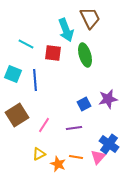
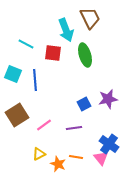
pink line: rotated 21 degrees clockwise
pink triangle: moved 3 px right, 1 px down; rotated 21 degrees counterclockwise
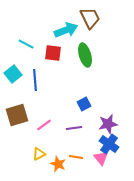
cyan arrow: rotated 90 degrees counterclockwise
cyan square: rotated 30 degrees clockwise
purple star: moved 25 px down
brown square: rotated 15 degrees clockwise
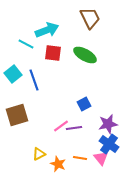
cyan arrow: moved 19 px left
green ellipse: rotated 45 degrees counterclockwise
blue line: moved 1 px left; rotated 15 degrees counterclockwise
pink line: moved 17 px right, 1 px down
orange line: moved 4 px right, 1 px down
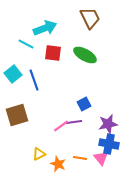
cyan arrow: moved 2 px left, 2 px up
purple line: moved 6 px up
blue cross: rotated 24 degrees counterclockwise
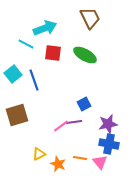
pink triangle: moved 1 px left, 4 px down
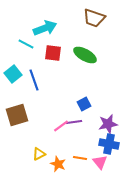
brown trapezoid: moved 4 px right; rotated 135 degrees clockwise
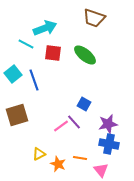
green ellipse: rotated 10 degrees clockwise
blue square: rotated 32 degrees counterclockwise
purple line: rotated 56 degrees clockwise
pink triangle: moved 1 px right, 8 px down
